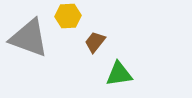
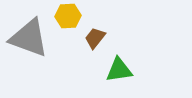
brown trapezoid: moved 4 px up
green triangle: moved 4 px up
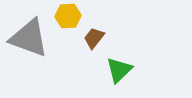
brown trapezoid: moved 1 px left
green triangle: rotated 36 degrees counterclockwise
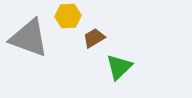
brown trapezoid: rotated 20 degrees clockwise
green triangle: moved 3 px up
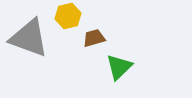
yellow hexagon: rotated 10 degrees counterclockwise
brown trapezoid: rotated 15 degrees clockwise
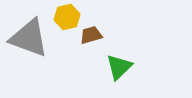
yellow hexagon: moved 1 px left, 1 px down
brown trapezoid: moved 3 px left, 3 px up
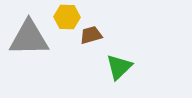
yellow hexagon: rotated 15 degrees clockwise
gray triangle: rotated 21 degrees counterclockwise
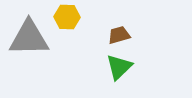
brown trapezoid: moved 28 px right
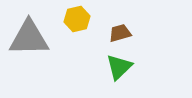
yellow hexagon: moved 10 px right, 2 px down; rotated 15 degrees counterclockwise
brown trapezoid: moved 1 px right, 2 px up
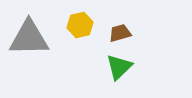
yellow hexagon: moved 3 px right, 6 px down
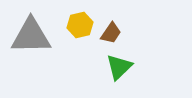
brown trapezoid: moved 9 px left; rotated 140 degrees clockwise
gray triangle: moved 2 px right, 2 px up
